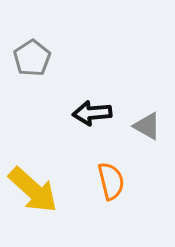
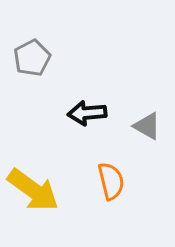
gray pentagon: rotated 6 degrees clockwise
black arrow: moved 5 px left
yellow arrow: rotated 6 degrees counterclockwise
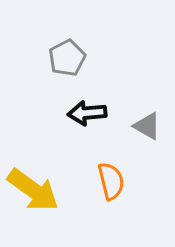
gray pentagon: moved 35 px right
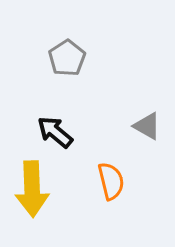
gray pentagon: rotated 6 degrees counterclockwise
black arrow: moved 32 px left, 19 px down; rotated 45 degrees clockwise
yellow arrow: moved 1 px left, 1 px up; rotated 52 degrees clockwise
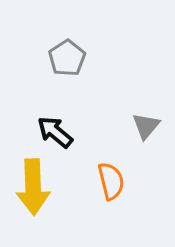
gray triangle: moved 1 px left; rotated 40 degrees clockwise
yellow arrow: moved 1 px right, 2 px up
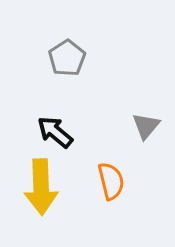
yellow arrow: moved 8 px right
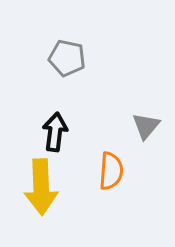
gray pentagon: rotated 27 degrees counterclockwise
black arrow: rotated 57 degrees clockwise
orange semicircle: moved 10 px up; rotated 18 degrees clockwise
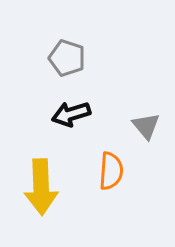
gray pentagon: rotated 6 degrees clockwise
gray triangle: rotated 20 degrees counterclockwise
black arrow: moved 16 px right, 18 px up; rotated 114 degrees counterclockwise
